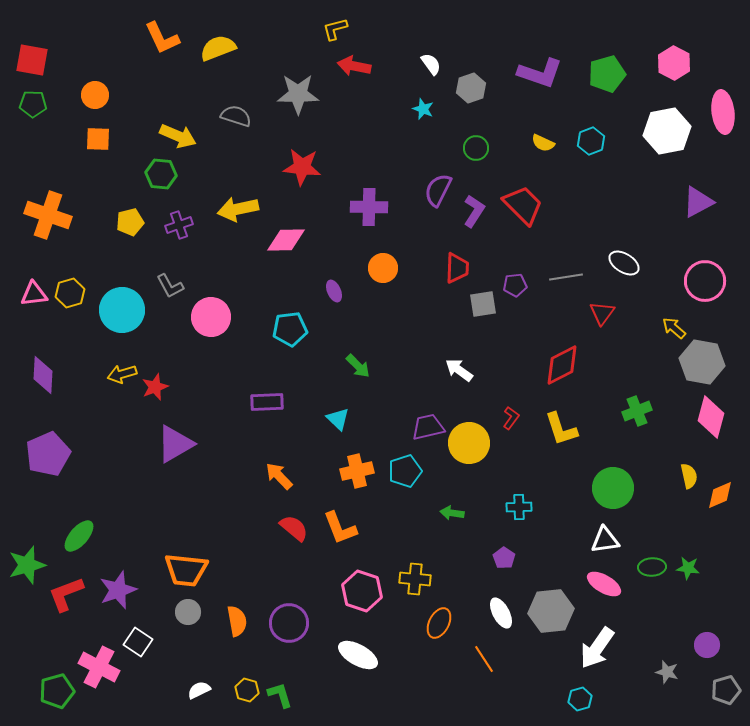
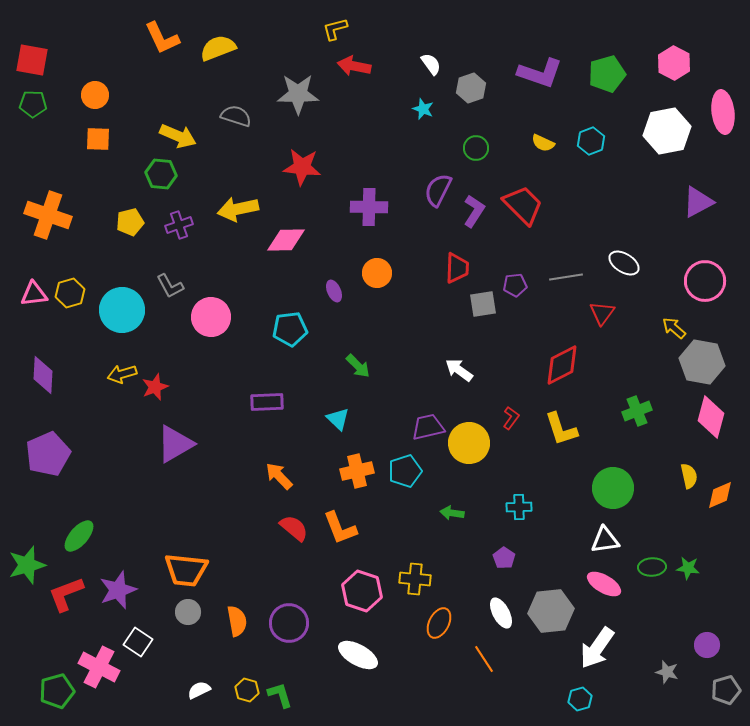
orange circle at (383, 268): moved 6 px left, 5 px down
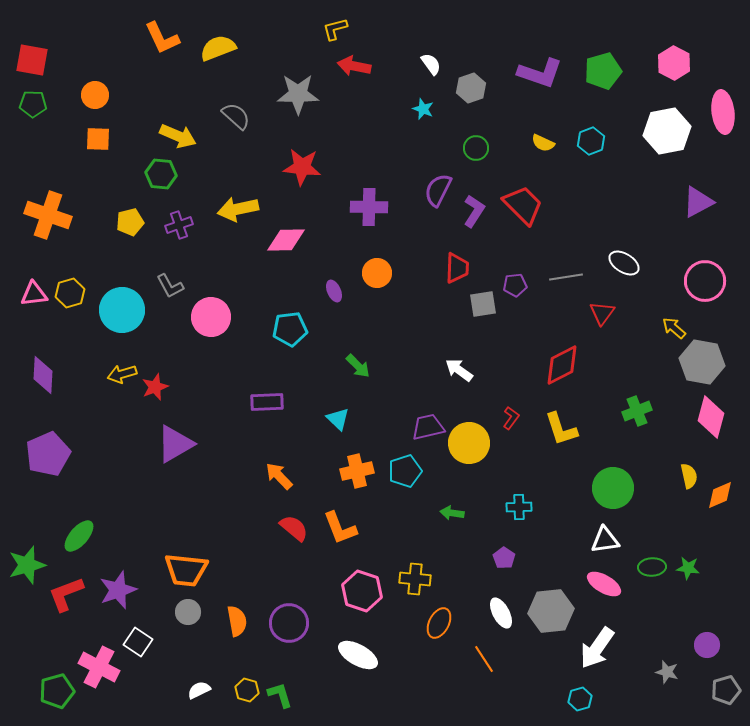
green pentagon at (607, 74): moved 4 px left, 3 px up
gray semicircle at (236, 116): rotated 24 degrees clockwise
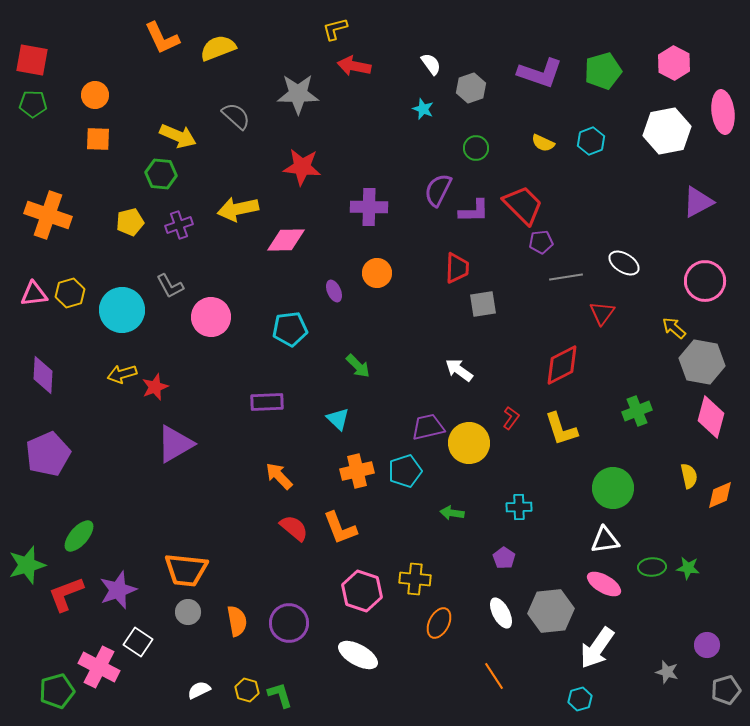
purple L-shape at (474, 211): rotated 56 degrees clockwise
purple pentagon at (515, 285): moved 26 px right, 43 px up
orange line at (484, 659): moved 10 px right, 17 px down
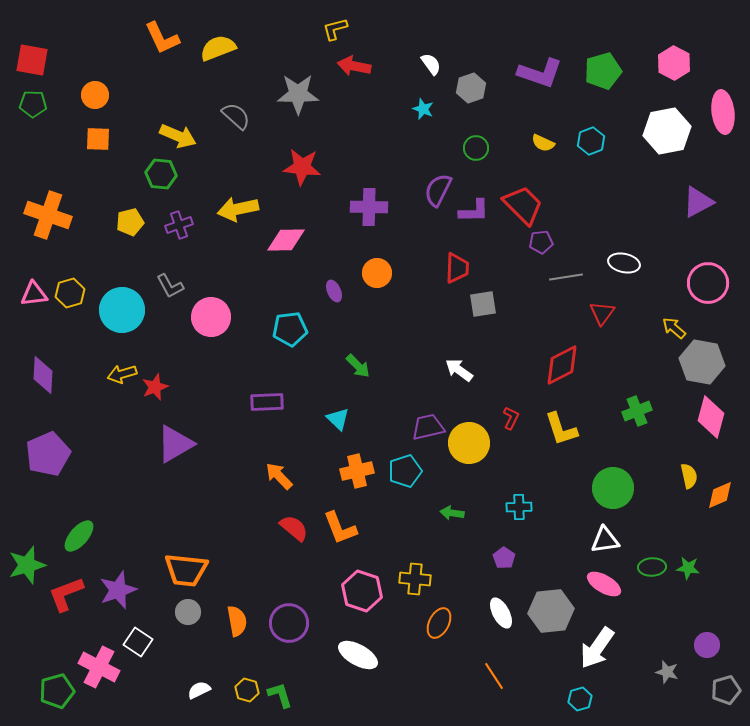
white ellipse at (624, 263): rotated 20 degrees counterclockwise
pink circle at (705, 281): moved 3 px right, 2 px down
red L-shape at (511, 418): rotated 10 degrees counterclockwise
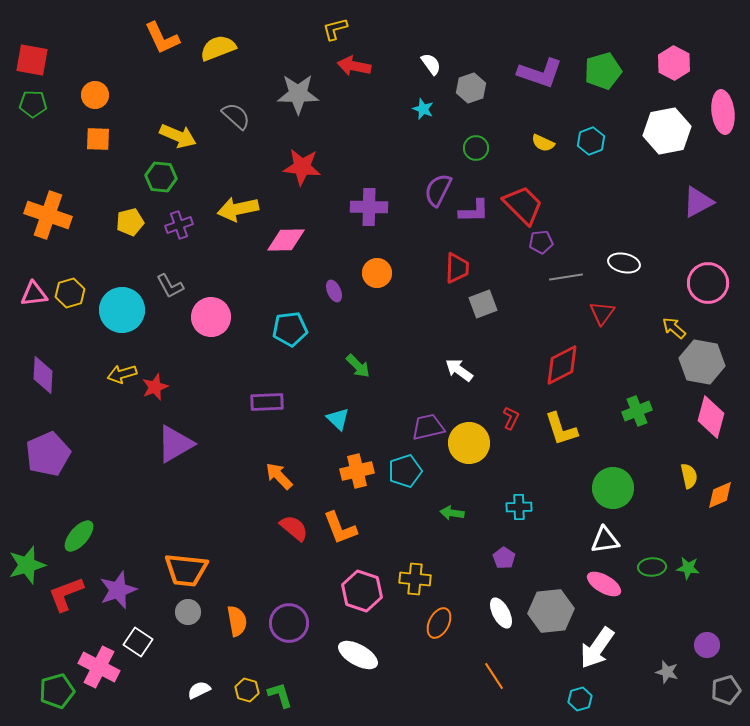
green hexagon at (161, 174): moved 3 px down
gray square at (483, 304): rotated 12 degrees counterclockwise
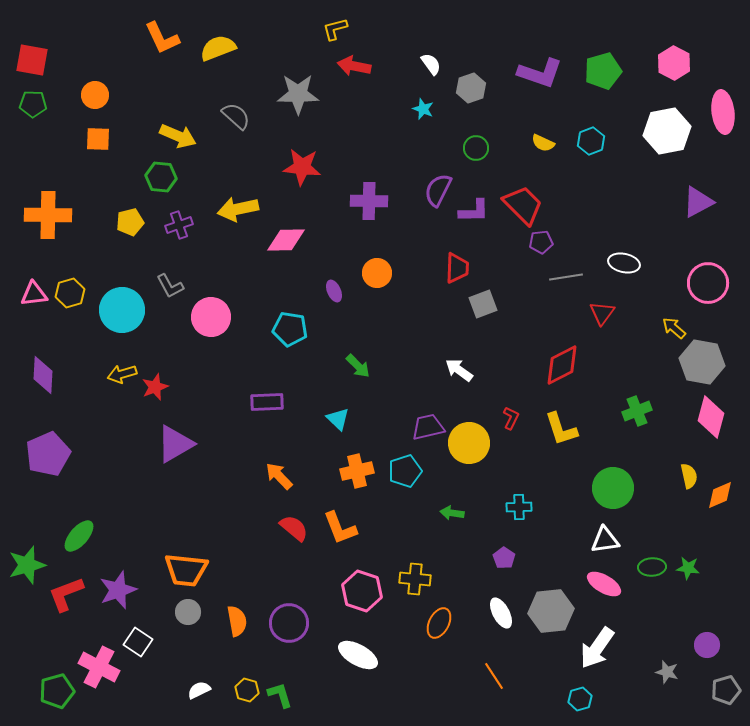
purple cross at (369, 207): moved 6 px up
orange cross at (48, 215): rotated 18 degrees counterclockwise
cyan pentagon at (290, 329): rotated 16 degrees clockwise
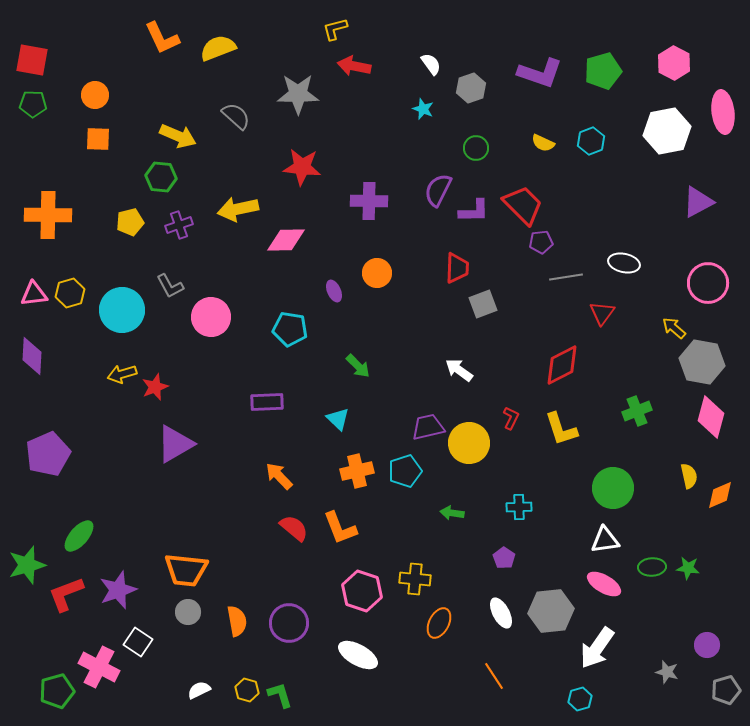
purple diamond at (43, 375): moved 11 px left, 19 px up
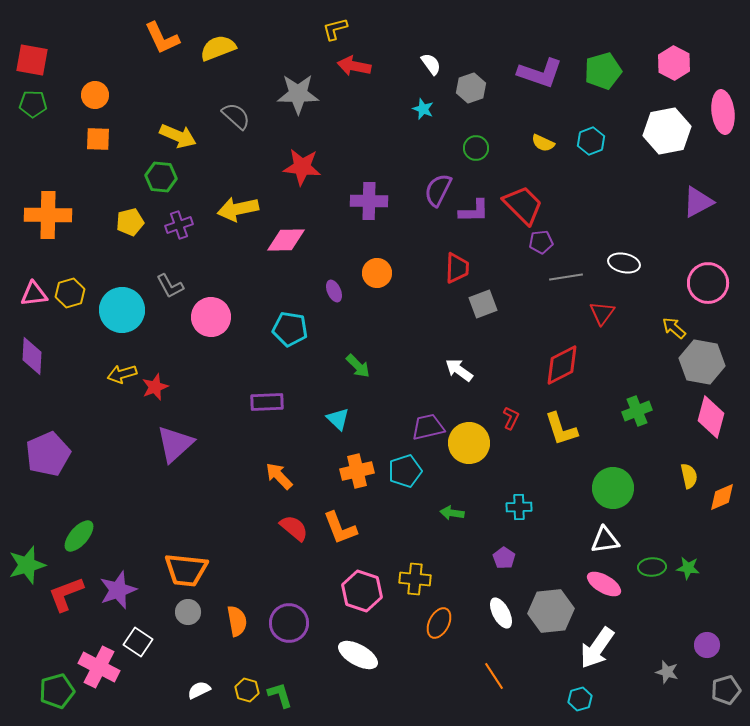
purple triangle at (175, 444): rotated 12 degrees counterclockwise
orange diamond at (720, 495): moved 2 px right, 2 px down
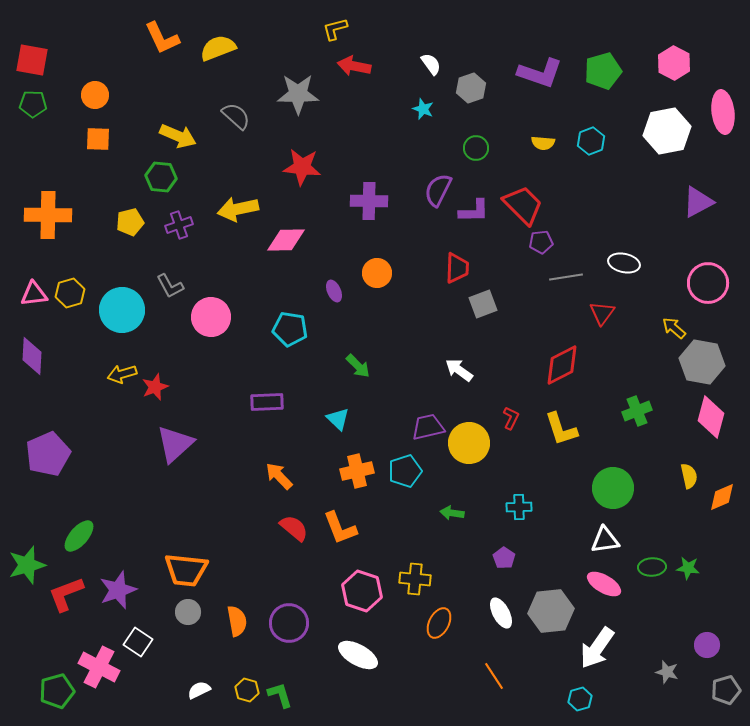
yellow semicircle at (543, 143): rotated 20 degrees counterclockwise
